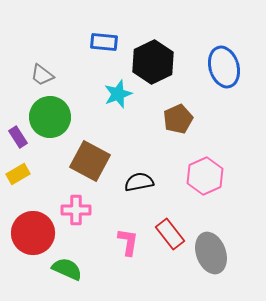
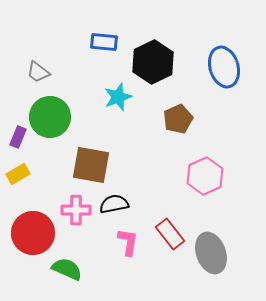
gray trapezoid: moved 4 px left, 3 px up
cyan star: moved 3 px down
purple rectangle: rotated 55 degrees clockwise
brown square: moved 1 px right, 4 px down; rotated 18 degrees counterclockwise
black semicircle: moved 25 px left, 22 px down
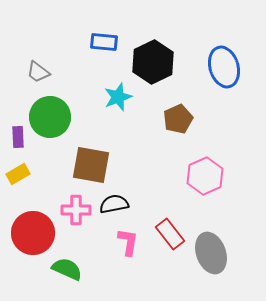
purple rectangle: rotated 25 degrees counterclockwise
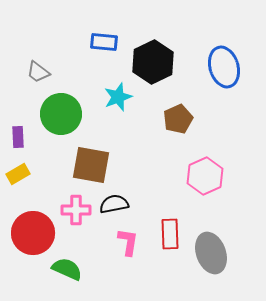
green circle: moved 11 px right, 3 px up
red rectangle: rotated 36 degrees clockwise
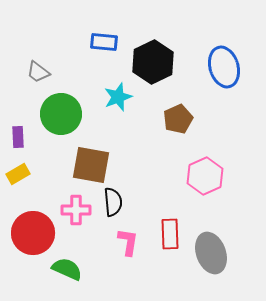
black semicircle: moved 1 px left, 2 px up; rotated 96 degrees clockwise
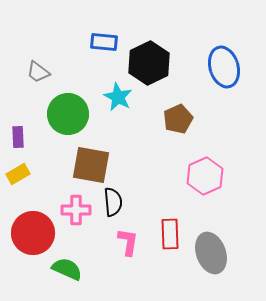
black hexagon: moved 4 px left, 1 px down
cyan star: rotated 24 degrees counterclockwise
green circle: moved 7 px right
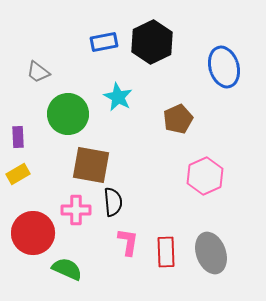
blue rectangle: rotated 16 degrees counterclockwise
black hexagon: moved 3 px right, 21 px up
red rectangle: moved 4 px left, 18 px down
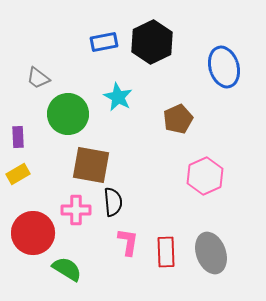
gray trapezoid: moved 6 px down
green semicircle: rotated 8 degrees clockwise
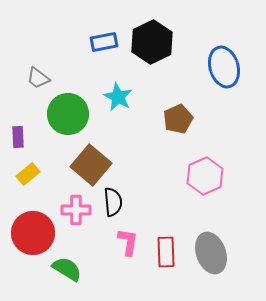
brown square: rotated 30 degrees clockwise
yellow rectangle: moved 10 px right; rotated 10 degrees counterclockwise
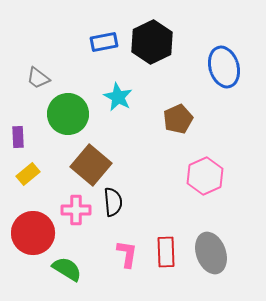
pink L-shape: moved 1 px left, 12 px down
